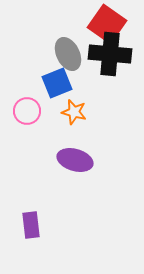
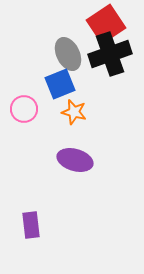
red square: moved 1 px left; rotated 21 degrees clockwise
black cross: rotated 24 degrees counterclockwise
blue square: moved 3 px right, 1 px down
pink circle: moved 3 px left, 2 px up
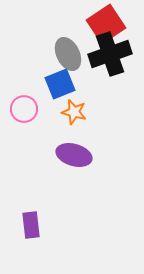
purple ellipse: moved 1 px left, 5 px up
